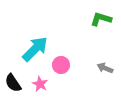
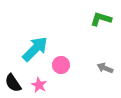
pink star: moved 1 px left, 1 px down
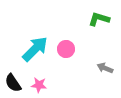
green L-shape: moved 2 px left
pink circle: moved 5 px right, 16 px up
pink star: rotated 21 degrees counterclockwise
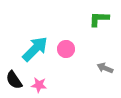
green L-shape: rotated 15 degrees counterclockwise
black semicircle: moved 1 px right, 3 px up
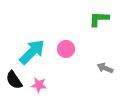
cyan arrow: moved 3 px left, 3 px down
